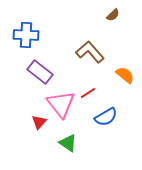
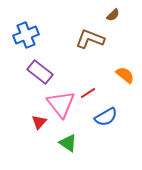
blue cross: rotated 25 degrees counterclockwise
brown L-shape: moved 13 px up; rotated 28 degrees counterclockwise
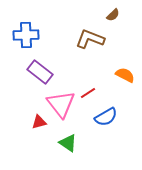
blue cross: rotated 20 degrees clockwise
orange semicircle: rotated 12 degrees counterclockwise
red triangle: rotated 35 degrees clockwise
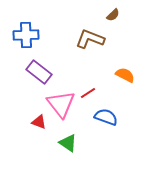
purple rectangle: moved 1 px left
blue semicircle: rotated 130 degrees counterclockwise
red triangle: rotated 35 degrees clockwise
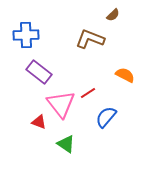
blue semicircle: rotated 70 degrees counterclockwise
green triangle: moved 2 px left, 1 px down
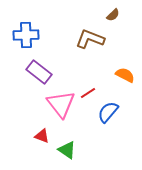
blue semicircle: moved 2 px right, 5 px up
red triangle: moved 3 px right, 14 px down
green triangle: moved 1 px right, 6 px down
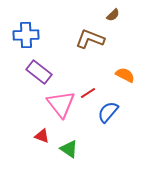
green triangle: moved 2 px right, 1 px up
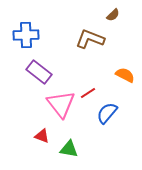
blue semicircle: moved 1 px left, 1 px down
green triangle: rotated 24 degrees counterclockwise
